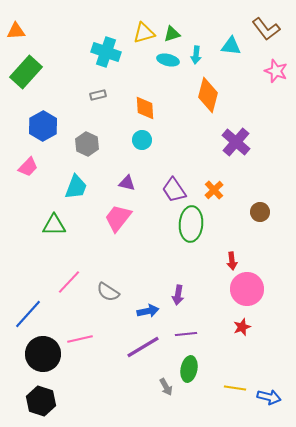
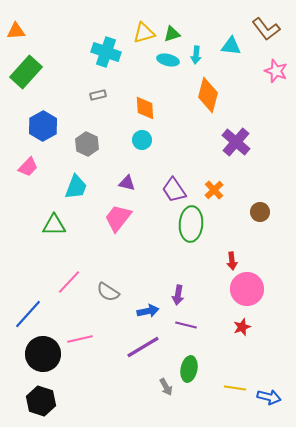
purple line at (186, 334): moved 9 px up; rotated 20 degrees clockwise
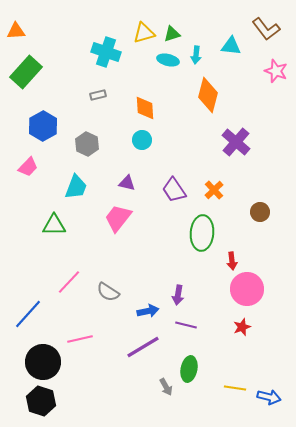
green ellipse at (191, 224): moved 11 px right, 9 px down
black circle at (43, 354): moved 8 px down
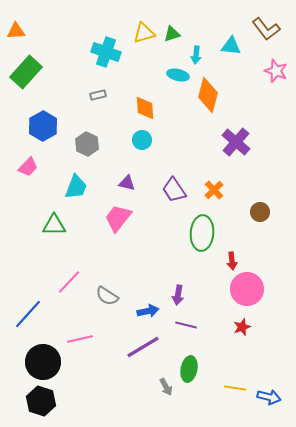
cyan ellipse at (168, 60): moved 10 px right, 15 px down
gray semicircle at (108, 292): moved 1 px left, 4 px down
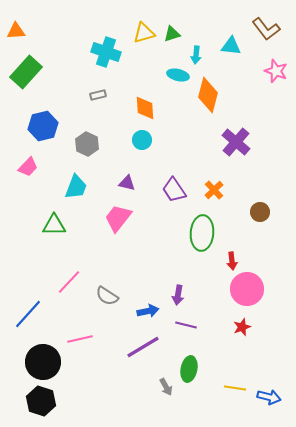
blue hexagon at (43, 126): rotated 16 degrees clockwise
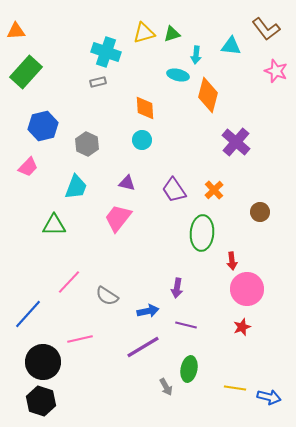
gray rectangle at (98, 95): moved 13 px up
purple arrow at (178, 295): moved 1 px left, 7 px up
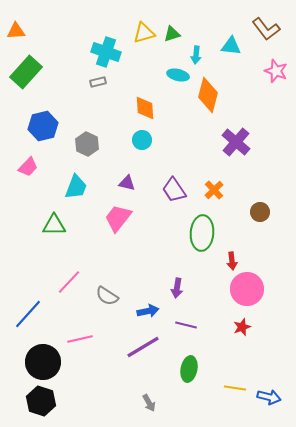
gray arrow at (166, 387): moved 17 px left, 16 px down
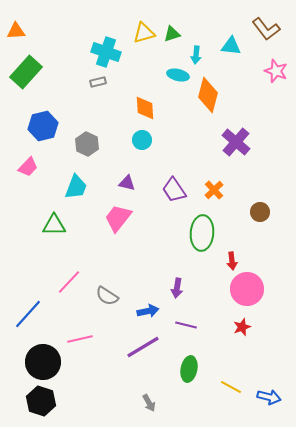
yellow line at (235, 388): moved 4 px left, 1 px up; rotated 20 degrees clockwise
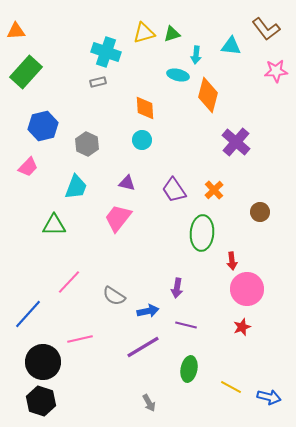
pink star at (276, 71): rotated 25 degrees counterclockwise
gray semicircle at (107, 296): moved 7 px right
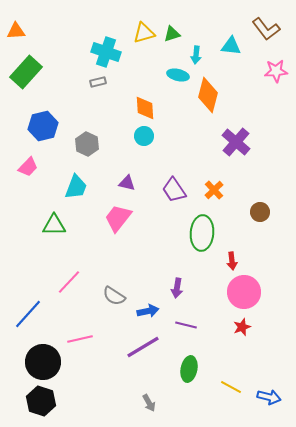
cyan circle at (142, 140): moved 2 px right, 4 px up
pink circle at (247, 289): moved 3 px left, 3 px down
